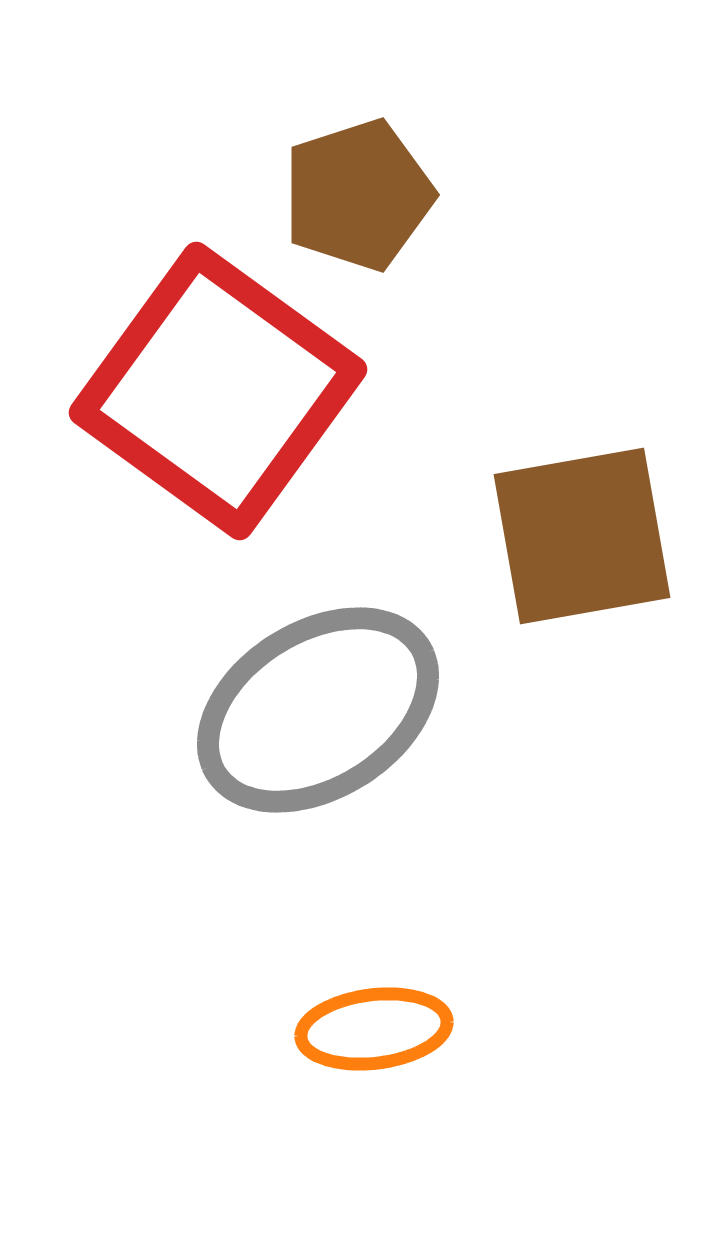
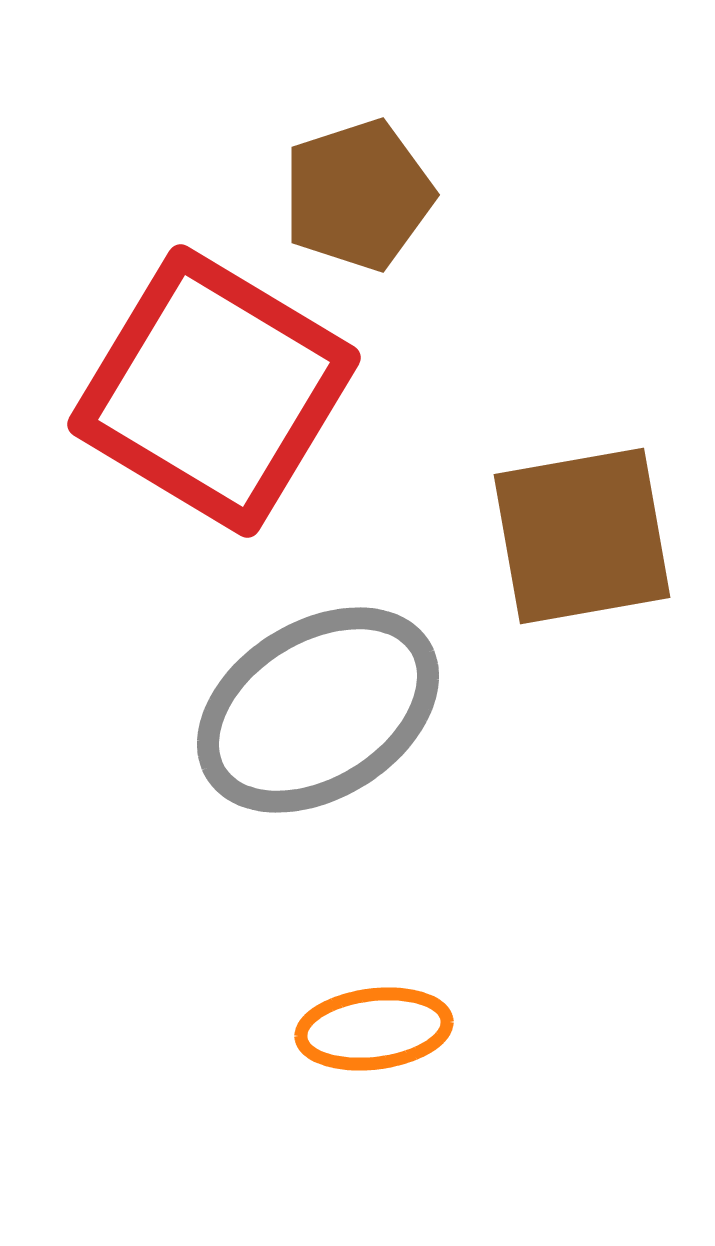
red square: moved 4 px left; rotated 5 degrees counterclockwise
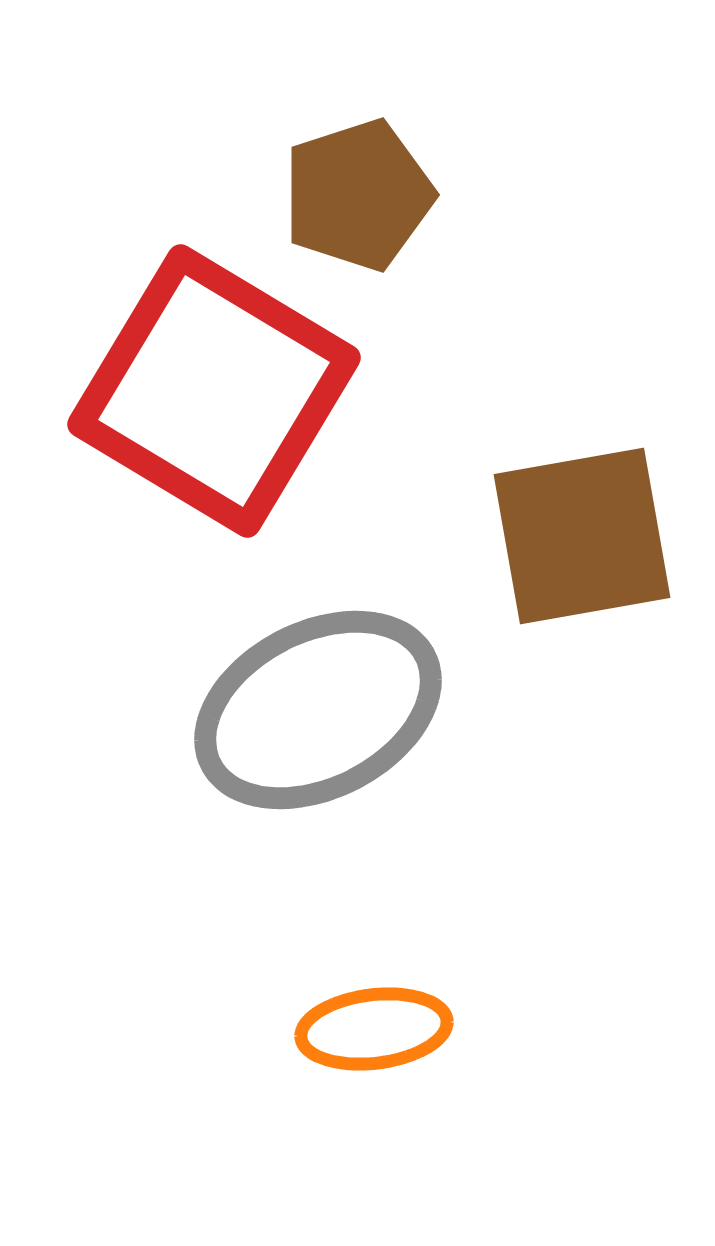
gray ellipse: rotated 5 degrees clockwise
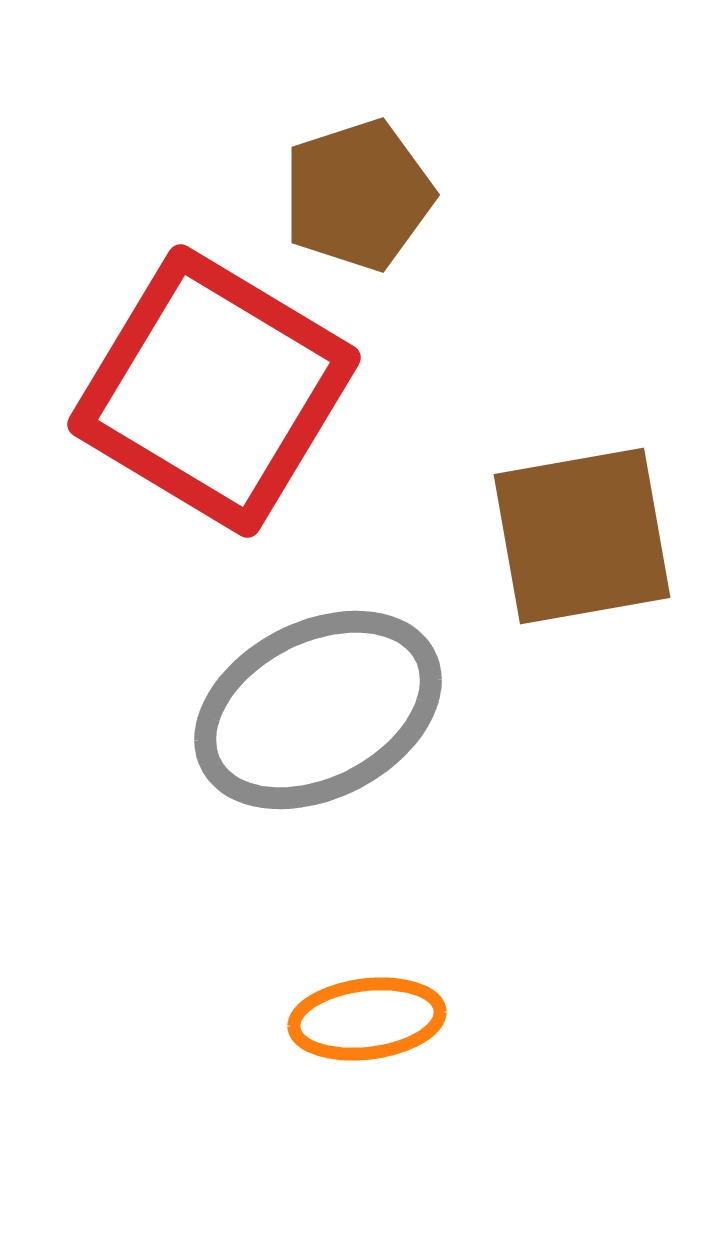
orange ellipse: moved 7 px left, 10 px up
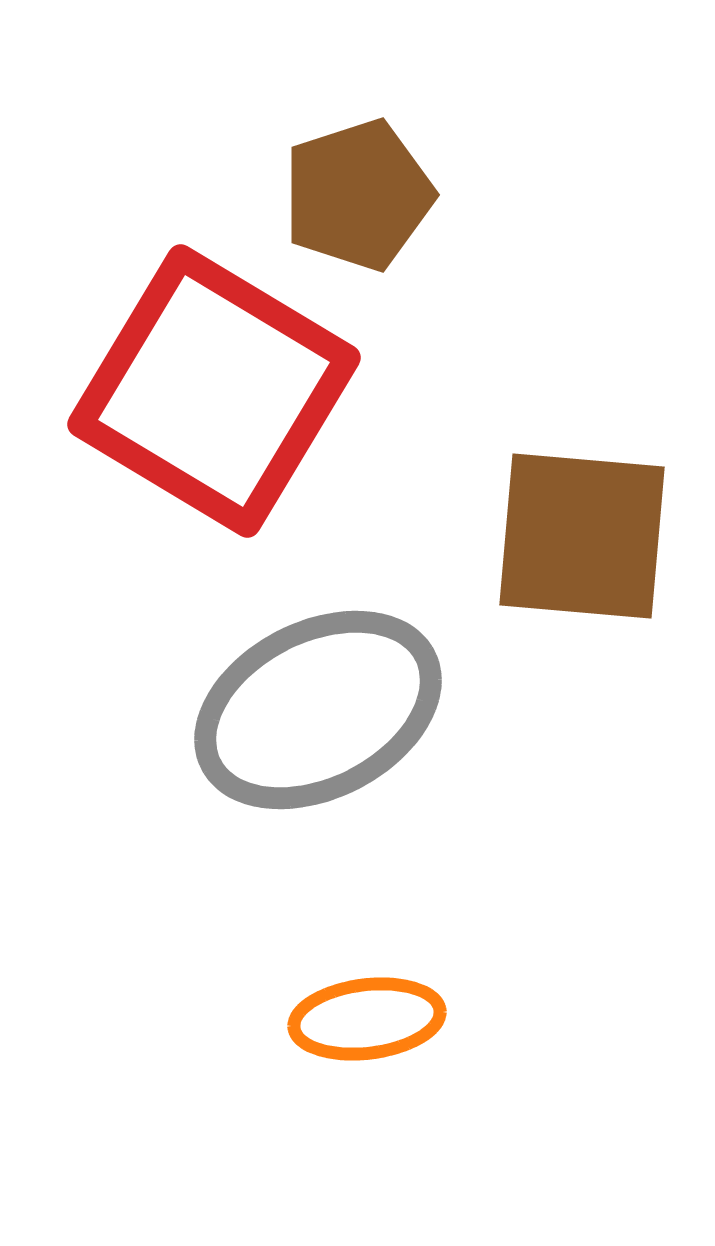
brown square: rotated 15 degrees clockwise
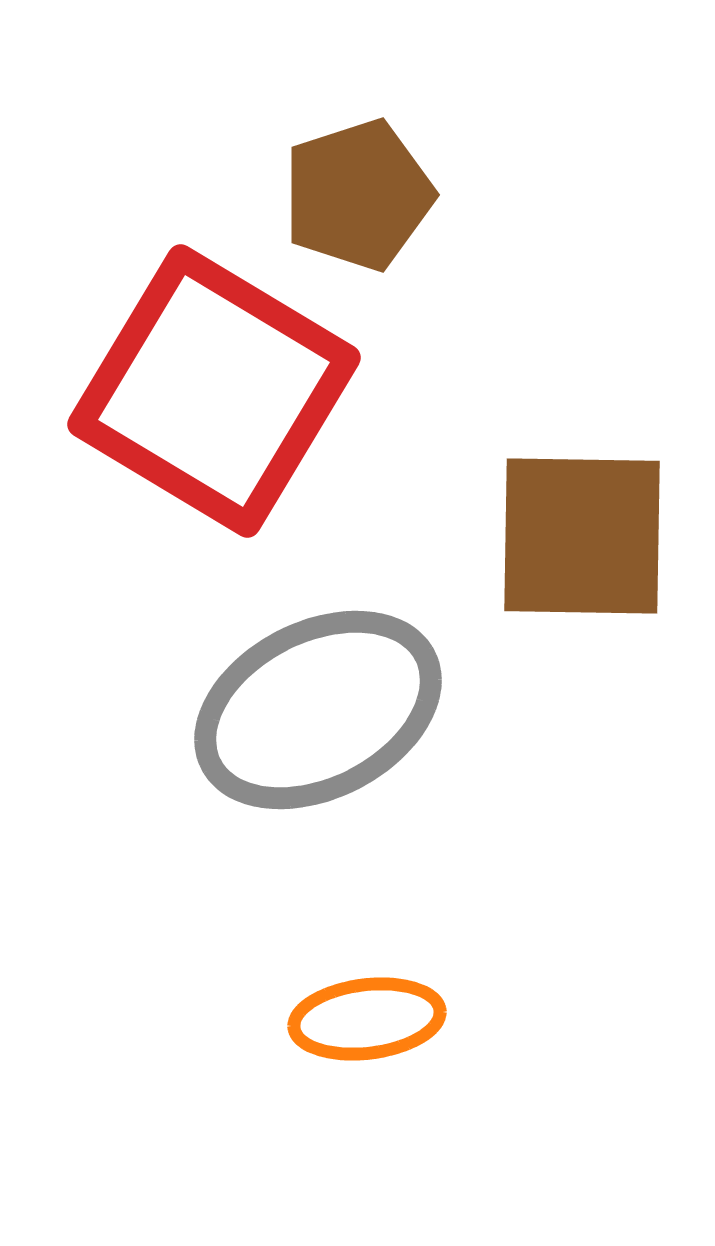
brown square: rotated 4 degrees counterclockwise
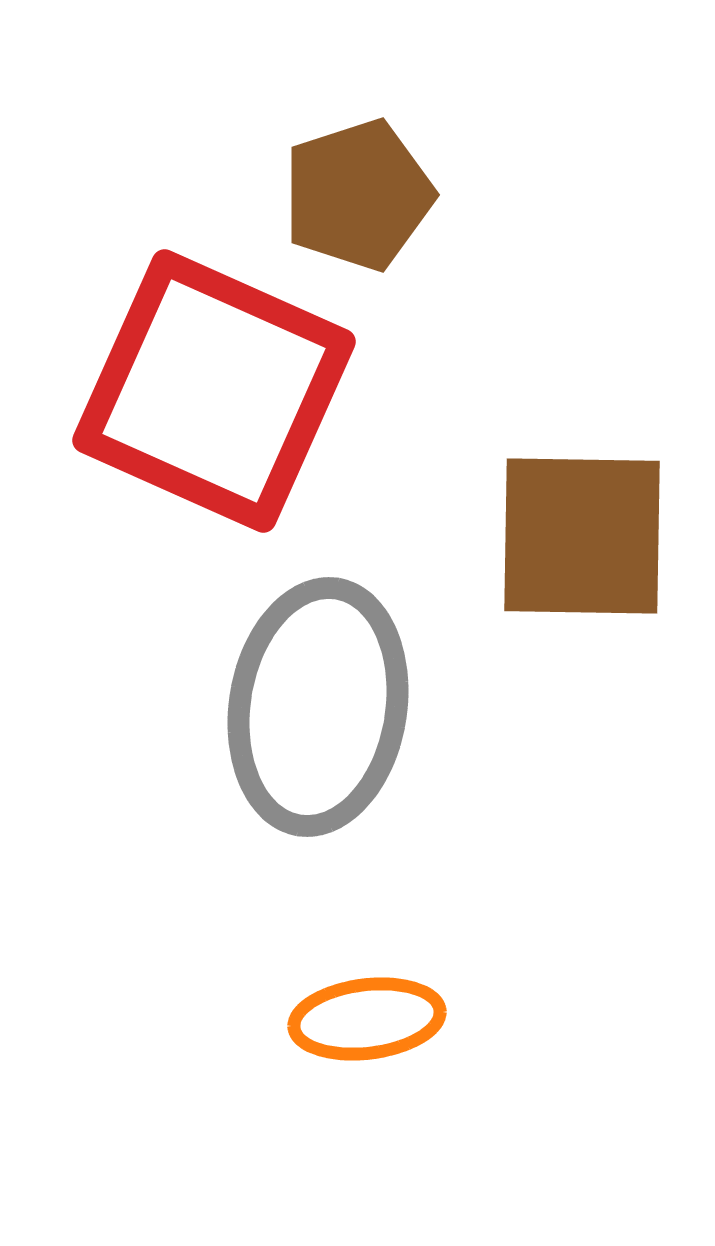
red square: rotated 7 degrees counterclockwise
gray ellipse: moved 3 px up; rotated 54 degrees counterclockwise
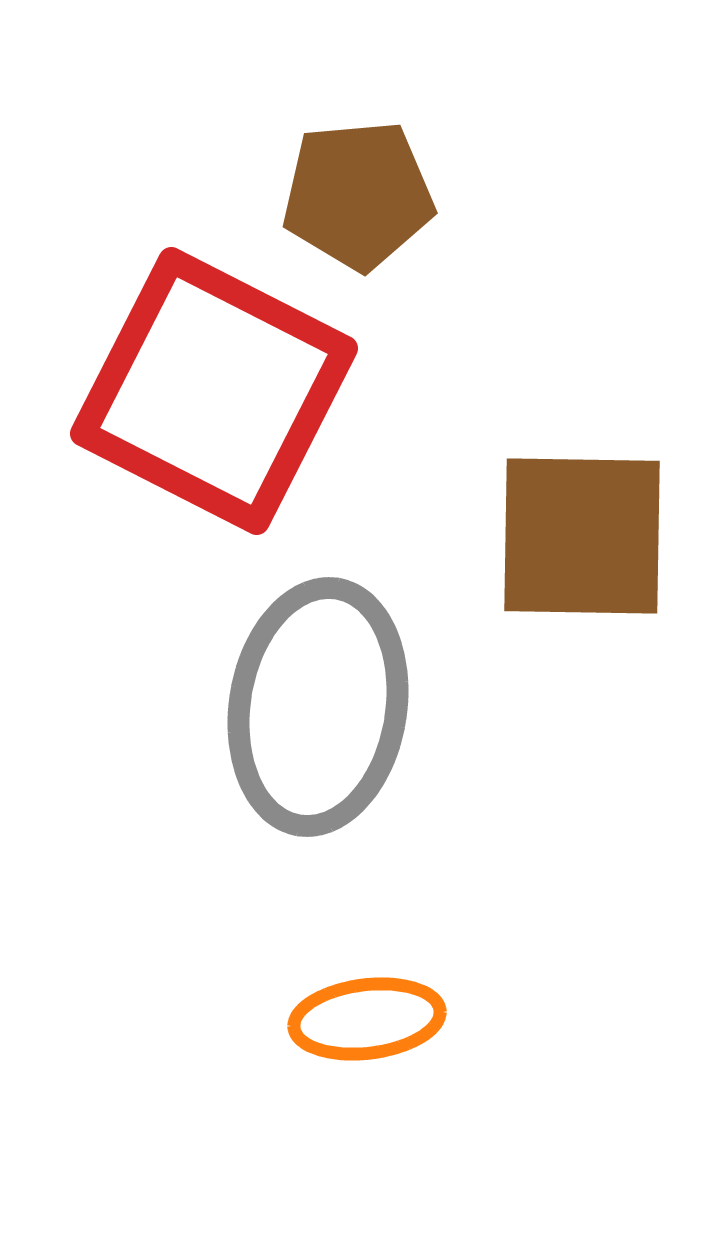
brown pentagon: rotated 13 degrees clockwise
red square: rotated 3 degrees clockwise
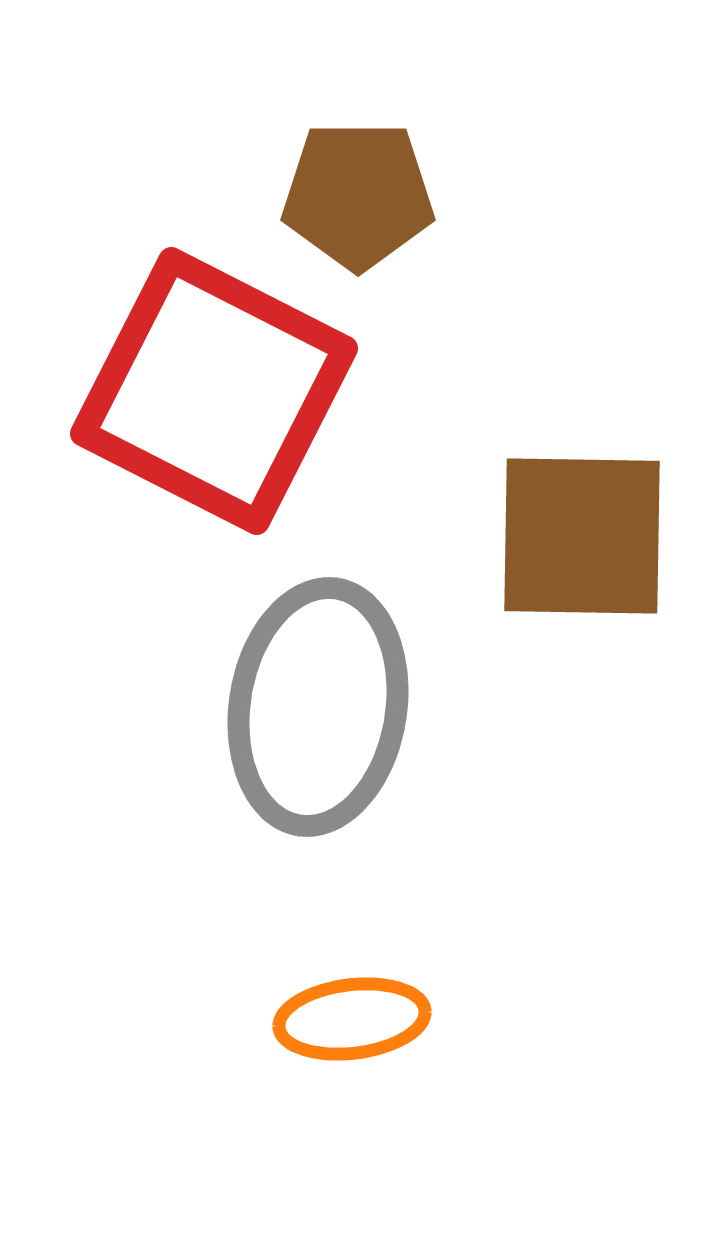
brown pentagon: rotated 5 degrees clockwise
orange ellipse: moved 15 px left
